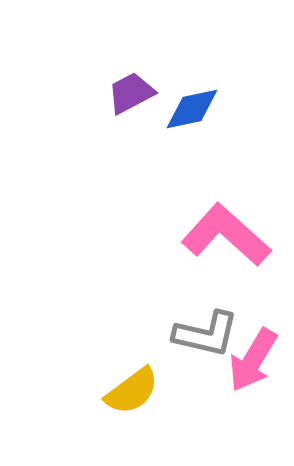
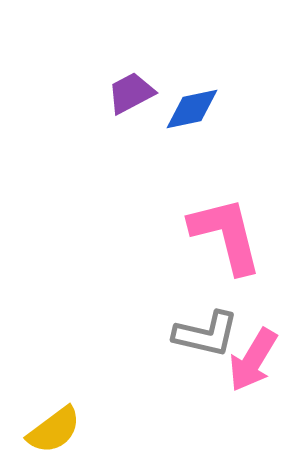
pink L-shape: rotated 34 degrees clockwise
yellow semicircle: moved 78 px left, 39 px down
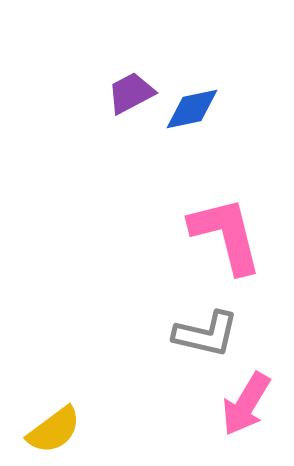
pink arrow: moved 7 px left, 44 px down
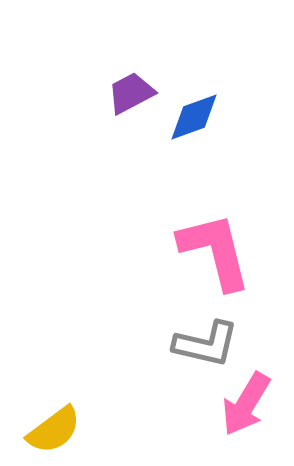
blue diamond: moved 2 px right, 8 px down; rotated 8 degrees counterclockwise
pink L-shape: moved 11 px left, 16 px down
gray L-shape: moved 10 px down
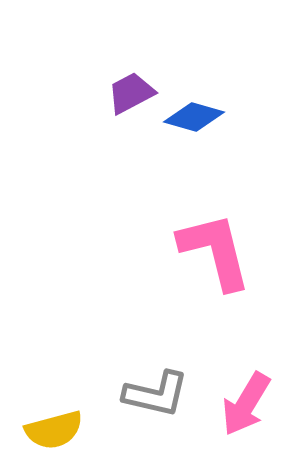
blue diamond: rotated 36 degrees clockwise
gray L-shape: moved 50 px left, 50 px down
yellow semicircle: rotated 22 degrees clockwise
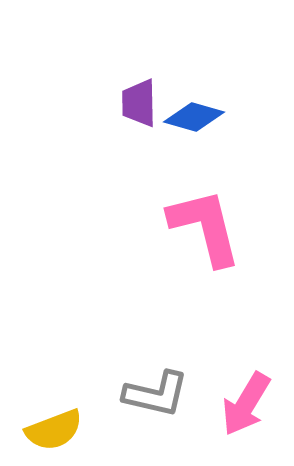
purple trapezoid: moved 8 px right, 10 px down; rotated 63 degrees counterclockwise
pink L-shape: moved 10 px left, 24 px up
yellow semicircle: rotated 6 degrees counterclockwise
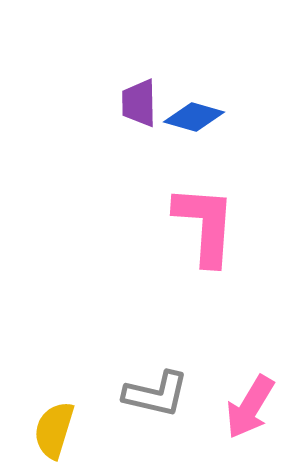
pink L-shape: moved 2 px up; rotated 18 degrees clockwise
pink arrow: moved 4 px right, 3 px down
yellow semicircle: rotated 128 degrees clockwise
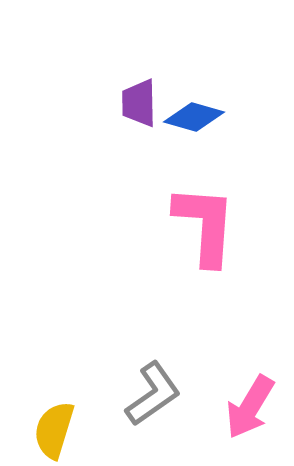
gray L-shape: moved 3 px left; rotated 48 degrees counterclockwise
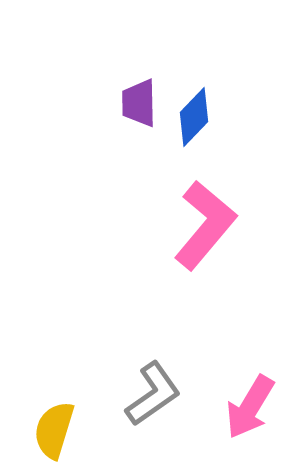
blue diamond: rotated 62 degrees counterclockwise
pink L-shape: rotated 36 degrees clockwise
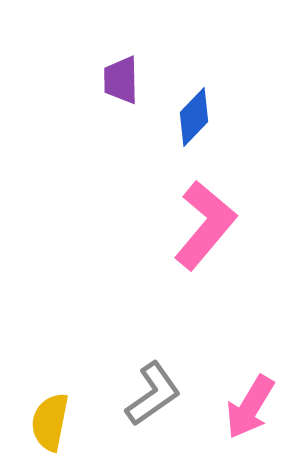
purple trapezoid: moved 18 px left, 23 px up
yellow semicircle: moved 4 px left, 8 px up; rotated 6 degrees counterclockwise
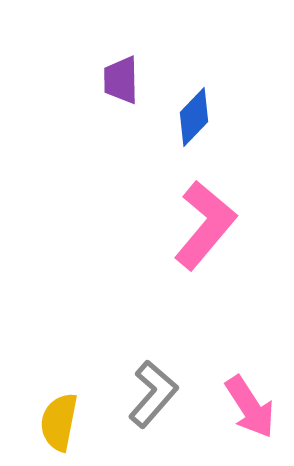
gray L-shape: rotated 14 degrees counterclockwise
pink arrow: rotated 64 degrees counterclockwise
yellow semicircle: moved 9 px right
